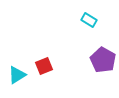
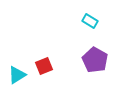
cyan rectangle: moved 1 px right, 1 px down
purple pentagon: moved 8 px left
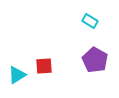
red square: rotated 18 degrees clockwise
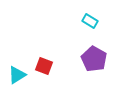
purple pentagon: moved 1 px left, 1 px up
red square: rotated 24 degrees clockwise
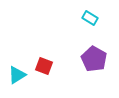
cyan rectangle: moved 3 px up
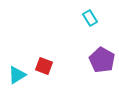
cyan rectangle: rotated 28 degrees clockwise
purple pentagon: moved 8 px right, 1 px down
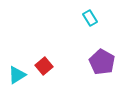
purple pentagon: moved 2 px down
red square: rotated 30 degrees clockwise
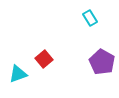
red square: moved 7 px up
cyan triangle: moved 1 px right, 1 px up; rotated 12 degrees clockwise
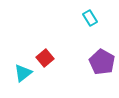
red square: moved 1 px right, 1 px up
cyan triangle: moved 5 px right, 1 px up; rotated 18 degrees counterclockwise
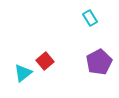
red square: moved 3 px down
purple pentagon: moved 3 px left; rotated 15 degrees clockwise
